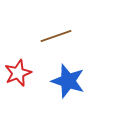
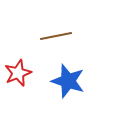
brown line: rotated 8 degrees clockwise
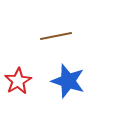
red star: moved 8 px down; rotated 8 degrees counterclockwise
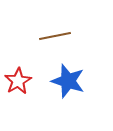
brown line: moved 1 px left
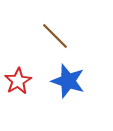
brown line: rotated 56 degrees clockwise
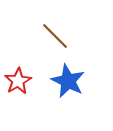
blue star: rotated 8 degrees clockwise
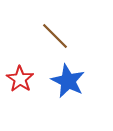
red star: moved 2 px right, 2 px up; rotated 8 degrees counterclockwise
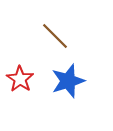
blue star: rotated 28 degrees clockwise
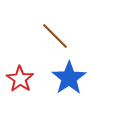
blue star: moved 1 px right, 3 px up; rotated 16 degrees counterclockwise
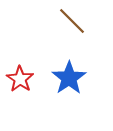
brown line: moved 17 px right, 15 px up
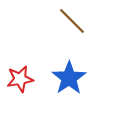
red star: rotated 28 degrees clockwise
